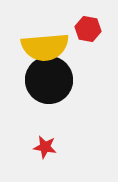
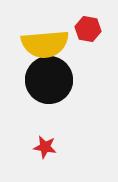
yellow semicircle: moved 3 px up
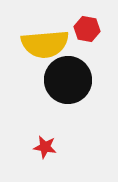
red hexagon: moved 1 px left
black circle: moved 19 px right
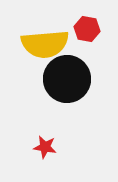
black circle: moved 1 px left, 1 px up
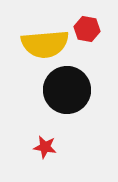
black circle: moved 11 px down
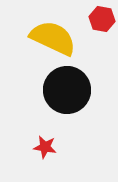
red hexagon: moved 15 px right, 10 px up
yellow semicircle: moved 8 px right, 6 px up; rotated 150 degrees counterclockwise
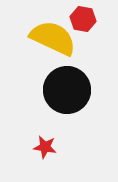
red hexagon: moved 19 px left
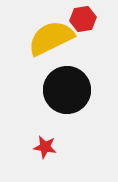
red hexagon: rotated 20 degrees counterclockwise
yellow semicircle: moved 2 px left; rotated 51 degrees counterclockwise
